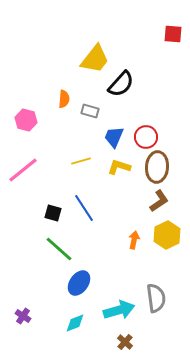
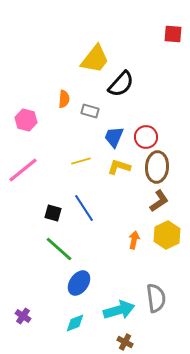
brown cross: rotated 14 degrees counterclockwise
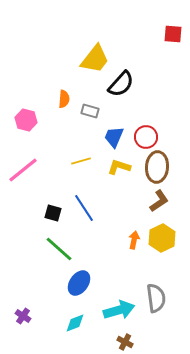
yellow hexagon: moved 5 px left, 3 px down
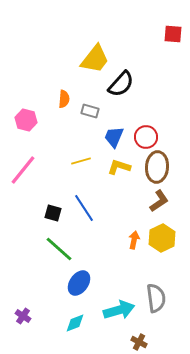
pink line: rotated 12 degrees counterclockwise
brown cross: moved 14 px right
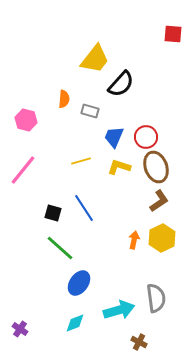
brown ellipse: moved 1 px left; rotated 24 degrees counterclockwise
green line: moved 1 px right, 1 px up
purple cross: moved 3 px left, 13 px down
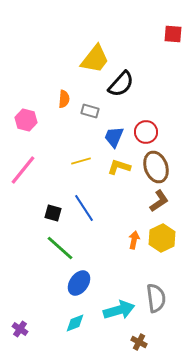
red circle: moved 5 px up
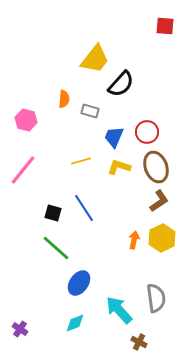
red square: moved 8 px left, 8 px up
red circle: moved 1 px right
green line: moved 4 px left
cyan arrow: rotated 116 degrees counterclockwise
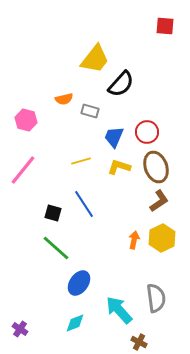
orange semicircle: rotated 72 degrees clockwise
blue line: moved 4 px up
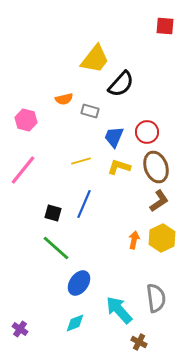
blue line: rotated 56 degrees clockwise
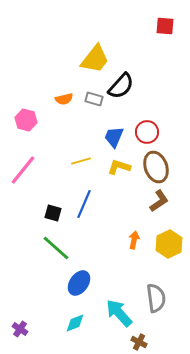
black semicircle: moved 2 px down
gray rectangle: moved 4 px right, 12 px up
yellow hexagon: moved 7 px right, 6 px down
cyan arrow: moved 3 px down
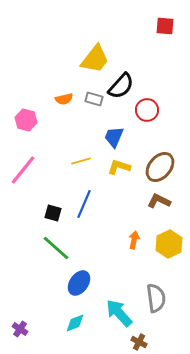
red circle: moved 22 px up
brown ellipse: moved 4 px right; rotated 60 degrees clockwise
brown L-shape: rotated 120 degrees counterclockwise
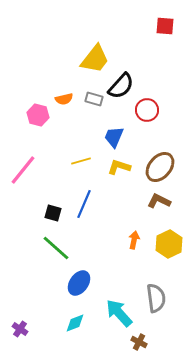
pink hexagon: moved 12 px right, 5 px up
